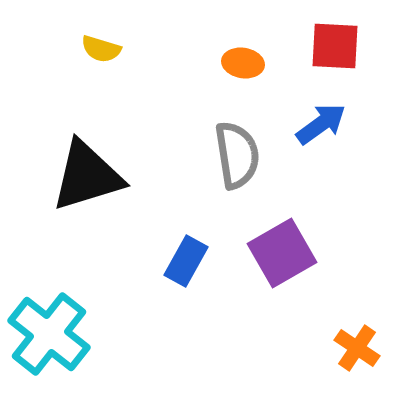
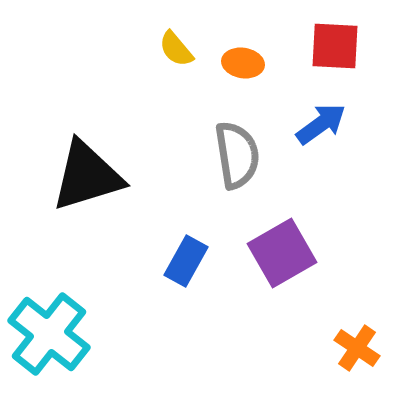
yellow semicircle: moved 75 px right; rotated 33 degrees clockwise
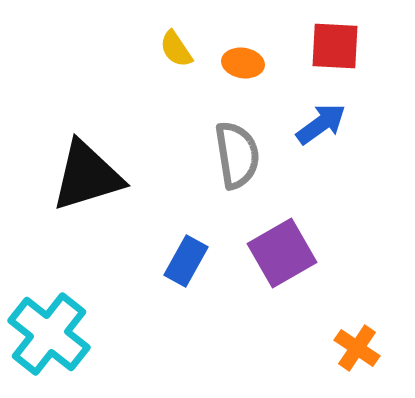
yellow semicircle: rotated 6 degrees clockwise
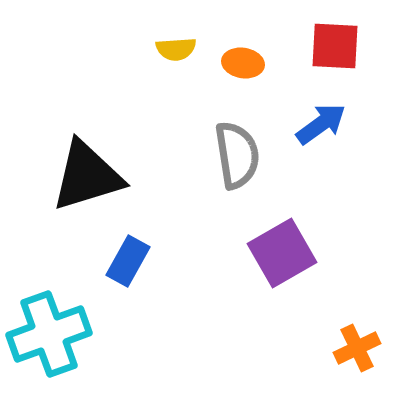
yellow semicircle: rotated 60 degrees counterclockwise
blue rectangle: moved 58 px left
cyan cross: rotated 32 degrees clockwise
orange cross: rotated 30 degrees clockwise
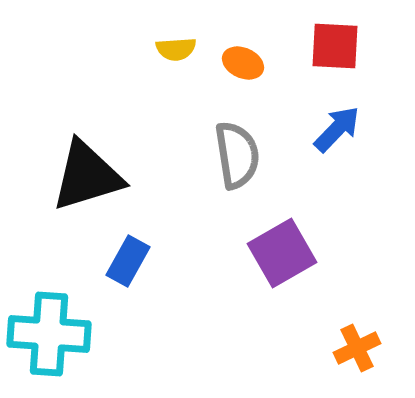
orange ellipse: rotated 15 degrees clockwise
blue arrow: moved 16 px right, 5 px down; rotated 10 degrees counterclockwise
cyan cross: rotated 24 degrees clockwise
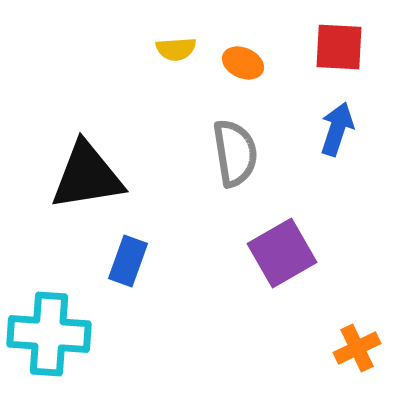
red square: moved 4 px right, 1 px down
blue arrow: rotated 26 degrees counterclockwise
gray semicircle: moved 2 px left, 2 px up
black triangle: rotated 8 degrees clockwise
blue rectangle: rotated 9 degrees counterclockwise
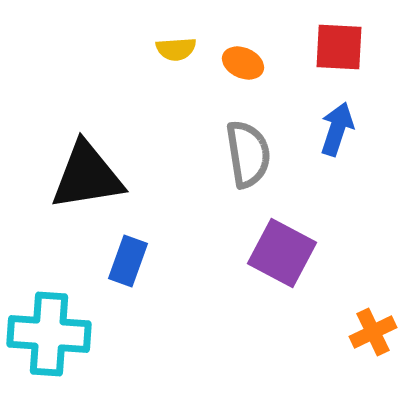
gray semicircle: moved 13 px right, 1 px down
purple square: rotated 32 degrees counterclockwise
orange cross: moved 16 px right, 16 px up
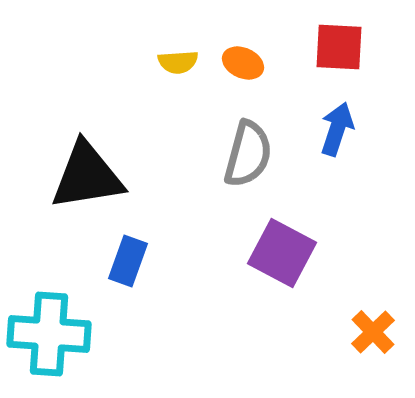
yellow semicircle: moved 2 px right, 13 px down
gray semicircle: rotated 24 degrees clockwise
orange cross: rotated 18 degrees counterclockwise
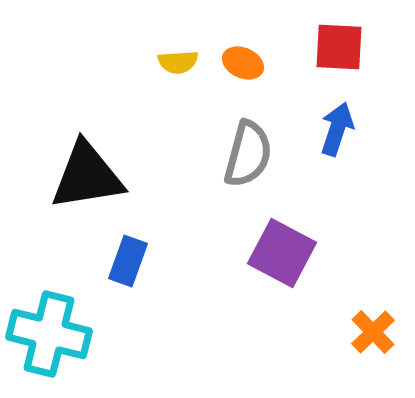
cyan cross: rotated 10 degrees clockwise
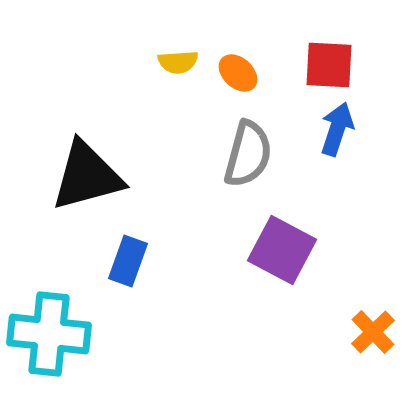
red square: moved 10 px left, 18 px down
orange ellipse: moved 5 px left, 10 px down; rotated 18 degrees clockwise
black triangle: rotated 6 degrees counterclockwise
purple square: moved 3 px up
cyan cross: rotated 8 degrees counterclockwise
